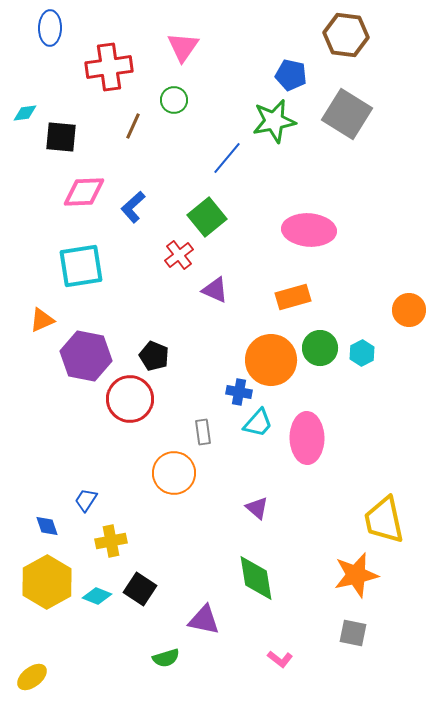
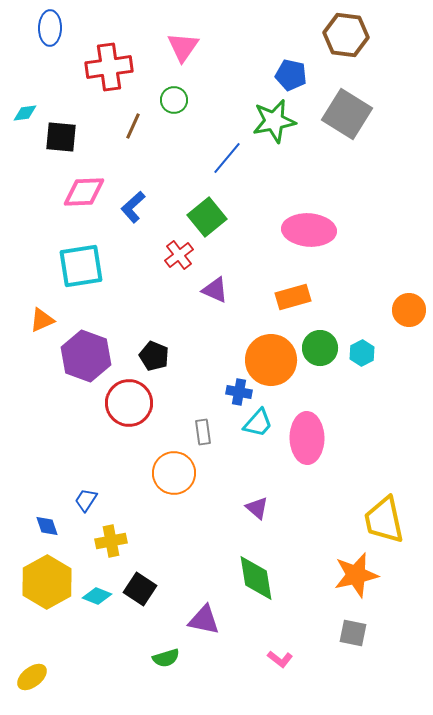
purple hexagon at (86, 356): rotated 9 degrees clockwise
red circle at (130, 399): moved 1 px left, 4 px down
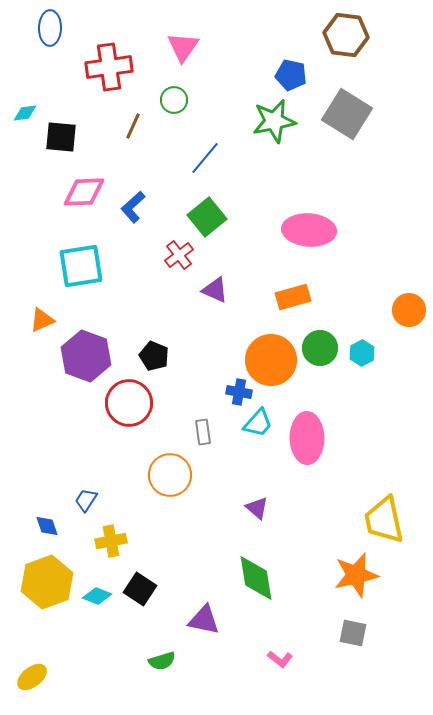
blue line at (227, 158): moved 22 px left
orange circle at (174, 473): moved 4 px left, 2 px down
yellow hexagon at (47, 582): rotated 9 degrees clockwise
green semicircle at (166, 658): moved 4 px left, 3 px down
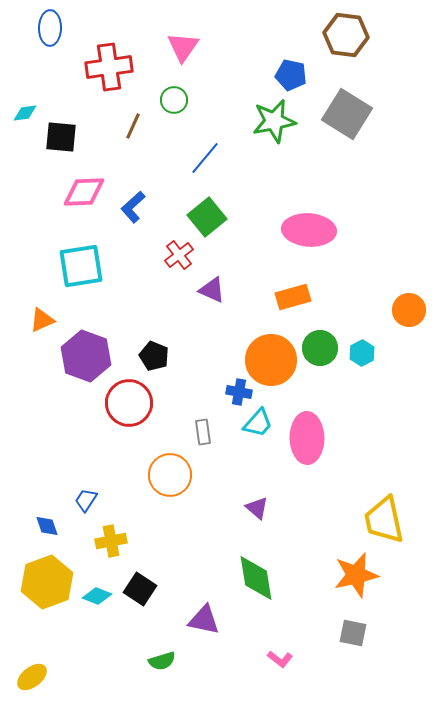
purple triangle at (215, 290): moved 3 px left
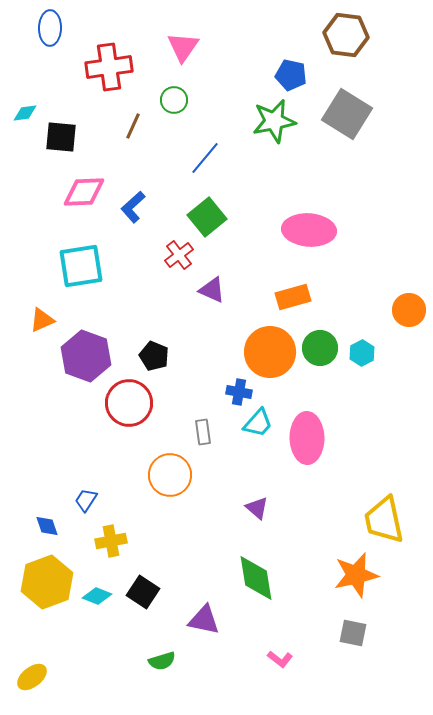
orange circle at (271, 360): moved 1 px left, 8 px up
black square at (140, 589): moved 3 px right, 3 px down
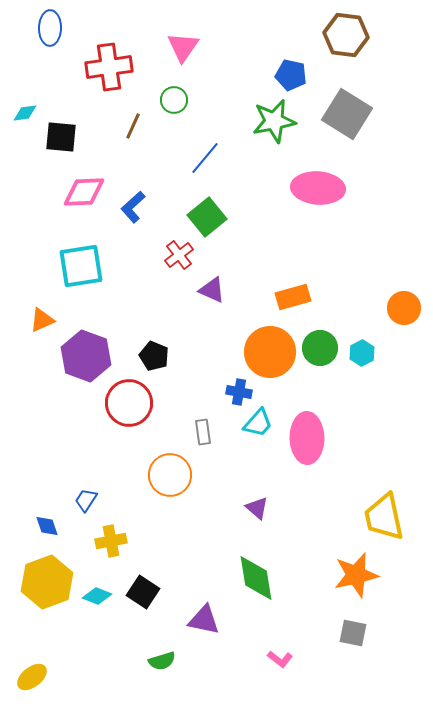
pink ellipse at (309, 230): moved 9 px right, 42 px up
orange circle at (409, 310): moved 5 px left, 2 px up
yellow trapezoid at (384, 520): moved 3 px up
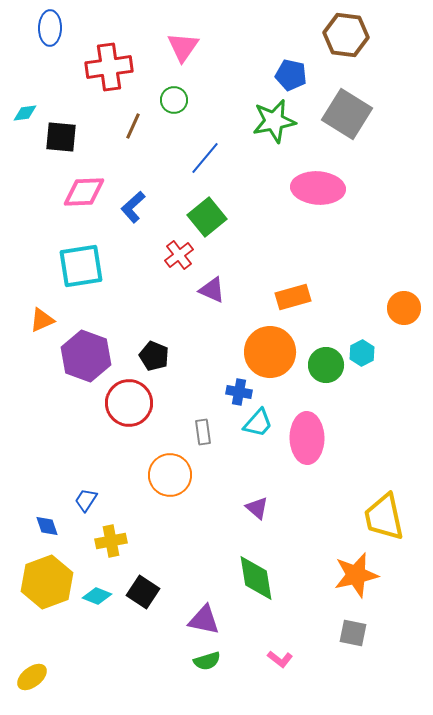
green circle at (320, 348): moved 6 px right, 17 px down
green semicircle at (162, 661): moved 45 px right
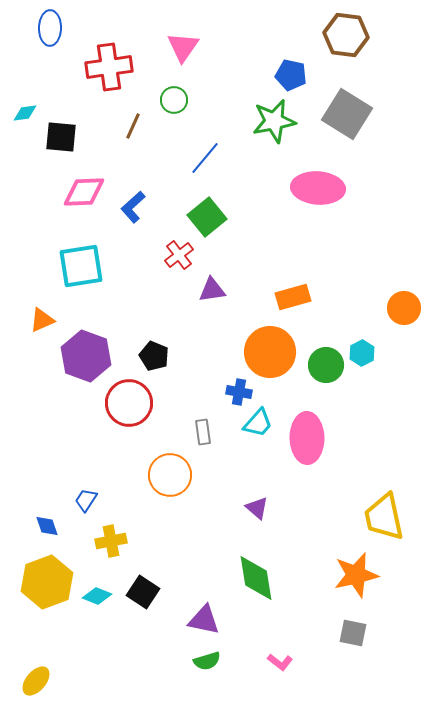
purple triangle at (212, 290): rotated 32 degrees counterclockwise
pink L-shape at (280, 659): moved 3 px down
yellow ellipse at (32, 677): moved 4 px right, 4 px down; rotated 12 degrees counterclockwise
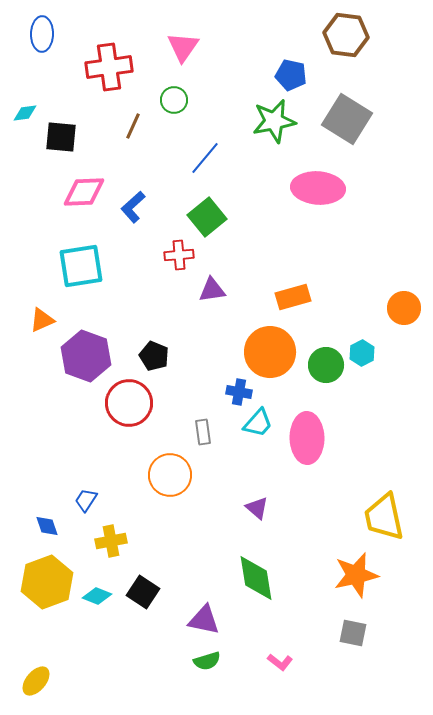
blue ellipse at (50, 28): moved 8 px left, 6 px down
gray square at (347, 114): moved 5 px down
red cross at (179, 255): rotated 32 degrees clockwise
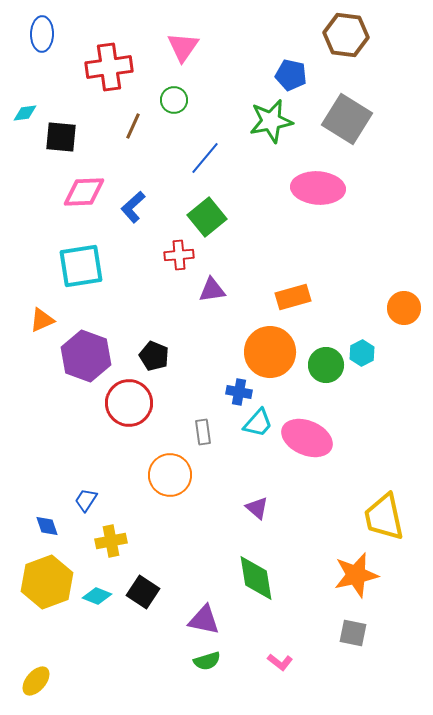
green star at (274, 121): moved 3 px left
pink ellipse at (307, 438): rotated 66 degrees counterclockwise
